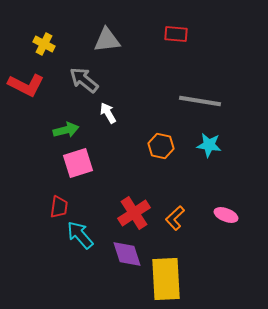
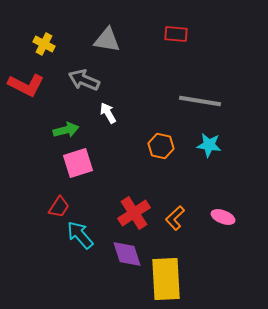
gray triangle: rotated 16 degrees clockwise
gray arrow: rotated 16 degrees counterclockwise
red trapezoid: rotated 25 degrees clockwise
pink ellipse: moved 3 px left, 2 px down
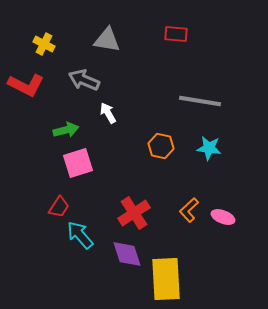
cyan star: moved 3 px down
orange L-shape: moved 14 px right, 8 px up
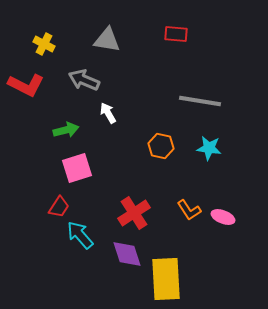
pink square: moved 1 px left, 5 px down
orange L-shape: rotated 80 degrees counterclockwise
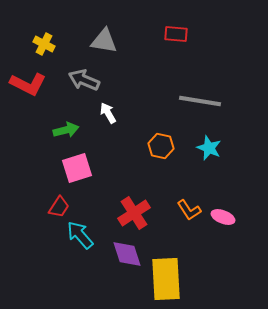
gray triangle: moved 3 px left, 1 px down
red L-shape: moved 2 px right, 1 px up
cyan star: rotated 15 degrees clockwise
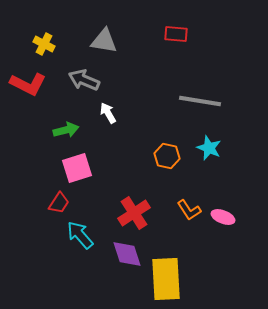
orange hexagon: moved 6 px right, 10 px down
red trapezoid: moved 4 px up
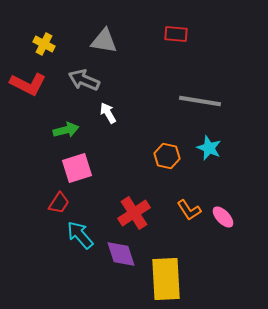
pink ellipse: rotated 25 degrees clockwise
purple diamond: moved 6 px left
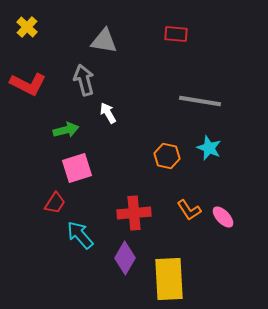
yellow cross: moved 17 px left, 17 px up; rotated 15 degrees clockwise
gray arrow: rotated 52 degrees clockwise
red trapezoid: moved 4 px left
red cross: rotated 28 degrees clockwise
purple diamond: moved 4 px right, 4 px down; rotated 48 degrees clockwise
yellow rectangle: moved 3 px right
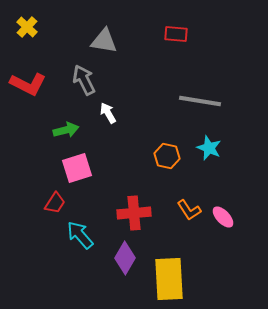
gray arrow: rotated 12 degrees counterclockwise
